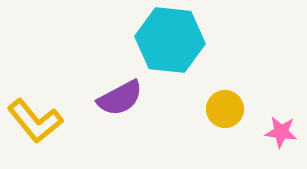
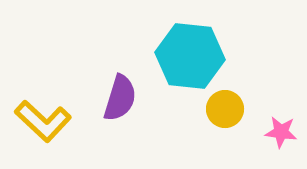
cyan hexagon: moved 20 px right, 16 px down
purple semicircle: rotated 45 degrees counterclockwise
yellow L-shape: moved 8 px right; rotated 8 degrees counterclockwise
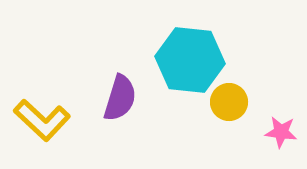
cyan hexagon: moved 4 px down
yellow circle: moved 4 px right, 7 px up
yellow L-shape: moved 1 px left, 1 px up
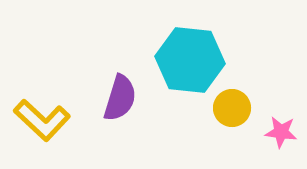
yellow circle: moved 3 px right, 6 px down
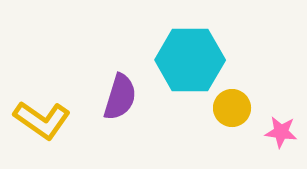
cyan hexagon: rotated 6 degrees counterclockwise
purple semicircle: moved 1 px up
yellow L-shape: rotated 8 degrees counterclockwise
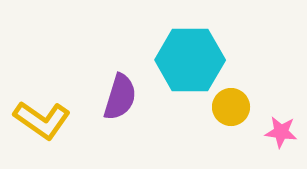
yellow circle: moved 1 px left, 1 px up
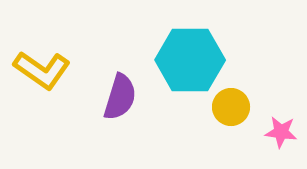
yellow L-shape: moved 50 px up
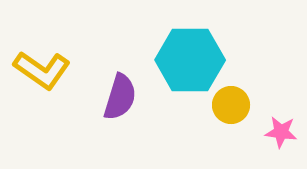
yellow circle: moved 2 px up
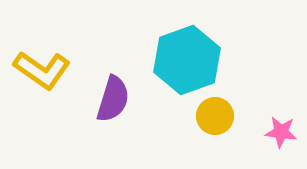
cyan hexagon: moved 3 px left; rotated 20 degrees counterclockwise
purple semicircle: moved 7 px left, 2 px down
yellow circle: moved 16 px left, 11 px down
